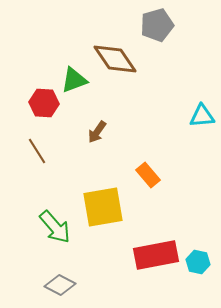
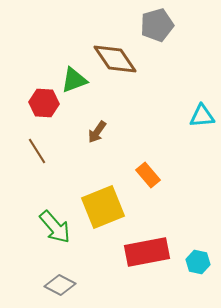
yellow square: rotated 12 degrees counterclockwise
red rectangle: moved 9 px left, 3 px up
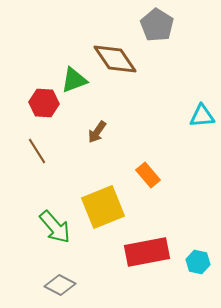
gray pentagon: rotated 24 degrees counterclockwise
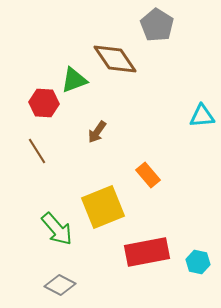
green arrow: moved 2 px right, 2 px down
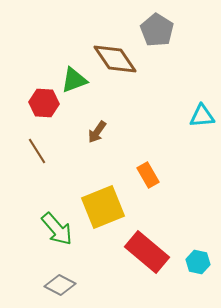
gray pentagon: moved 5 px down
orange rectangle: rotated 10 degrees clockwise
red rectangle: rotated 51 degrees clockwise
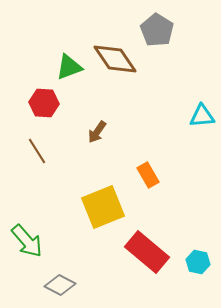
green triangle: moved 5 px left, 13 px up
green arrow: moved 30 px left, 12 px down
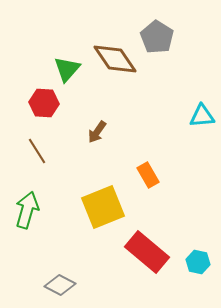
gray pentagon: moved 7 px down
green triangle: moved 2 px left, 2 px down; rotated 28 degrees counterclockwise
green arrow: moved 31 px up; rotated 123 degrees counterclockwise
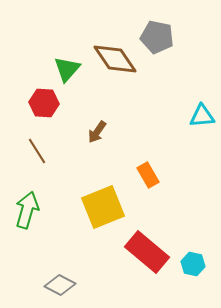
gray pentagon: rotated 20 degrees counterclockwise
cyan hexagon: moved 5 px left, 2 px down
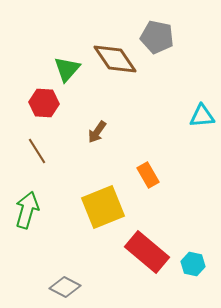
gray diamond: moved 5 px right, 2 px down
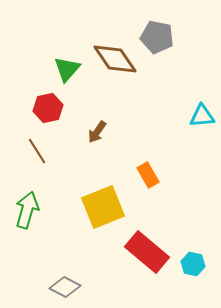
red hexagon: moved 4 px right, 5 px down; rotated 16 degrees counterclockwise
